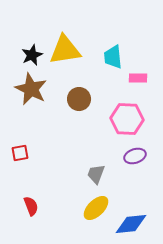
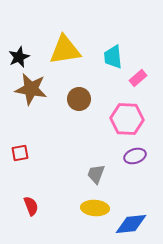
black star: moved 13 px left, 2 px down
pink rectangle: rotated 42 degrees counterclockwise
brown star: rotated 16 degrees counterclockwise
yellow ellipse: moved 1 px left; rotated 48 degrees clockwise
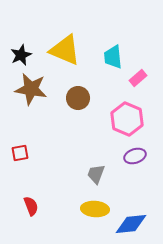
yellow triangle: rotated 32 degrees clockwise
black star: moved 2 px right, 2 px up
brown circle: moved 1 px left, 1 px up
pink hexagon: rotated 20 degrees clockwise
yellow ellipse: moved 1 px down
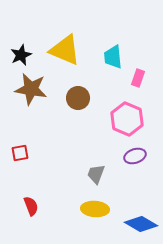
pink rectangle: rotated 30 degrees counterclockwise
blue diamond: moved 10 px right; rotated 36 degrees clockwise
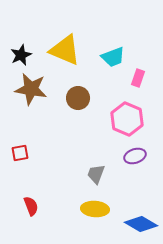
cyan trapezoid: rotated 105 degrees counterclockwise
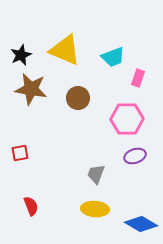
pink hexagon: rotated 24 degrees counterclockwise
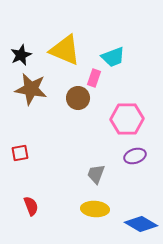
pink rectangle: moved 44 px left
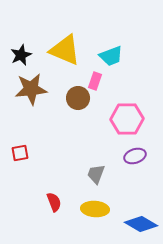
cyan trapezoid: moved 2 px left, 1 px up
pink rectangle: moved 1 px right, 3 px down
brown star: rotated 16 degrees counterclockwise
red semicircle: moved 23 px right, 4 px up
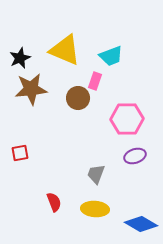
black star: moved 1 px left, 3 px down
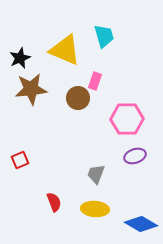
cyan trapezoid: moved 7 px left, 20 px up; rotated 85 degrees counterclockwise
red square: moved 7 px down; rotated 12 degrees counterclockwise
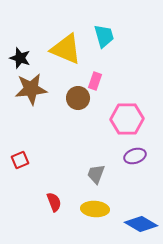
yellow triangle: moved 1 px right, 1 px up
black star: rotated 30 degrees counterclockwise
